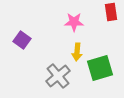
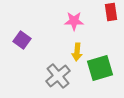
pink star: moved 1 px up
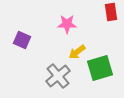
pink star: moved 7 px left, 3 px down
purple square: rotated 12 degrees counterclockwise
yellow arrow: rotated 48 degrees clockwise
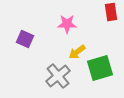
purple square: moved 3 px right, 1 px up
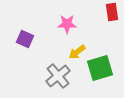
red rectangle: moved 1 px right
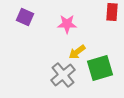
red rectangle: rotated 12 degrees clockwise
purple square: moved 22 px up
gray cross: moved 5 px right, 1 px up
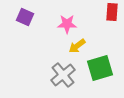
yellow arrow: moved 6 px up
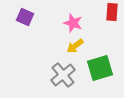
pink star: moved 6 px right, 1 px up; rotated 18 degrees clockwise
yellow arrow: moved 2 px left
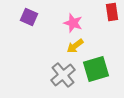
red rectangle: rotated 12 degrees counterclockwise
purple square: moved 4 px right
green square: moved 4 px left, 1 px down
